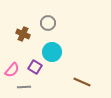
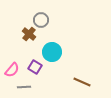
gray circle: moved 7 px left, 3 px up
brown cross: moved 6 px right; rotated 16 degrees clockwise
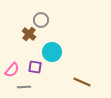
purple square: rotated 24 degrees counterclockwise
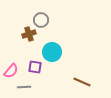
brown cross: rotated 32 degrees clockwise
pink semicircle: moved 1 px left, 1 px down
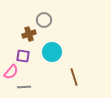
gray circle: moved 3 px right
purple square: moved 12 px left, 11 px up
pink semicircle: moved 1 px down
brown line: moved 8 px left, 5 px up; rotated 48 degrees clockwise
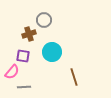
pink semicircle: moved 1 px right
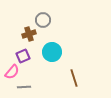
gray circle: moved 1 px left
purple square: rotated 32 degrees counterclockwise
brown line: moved 1 px down
